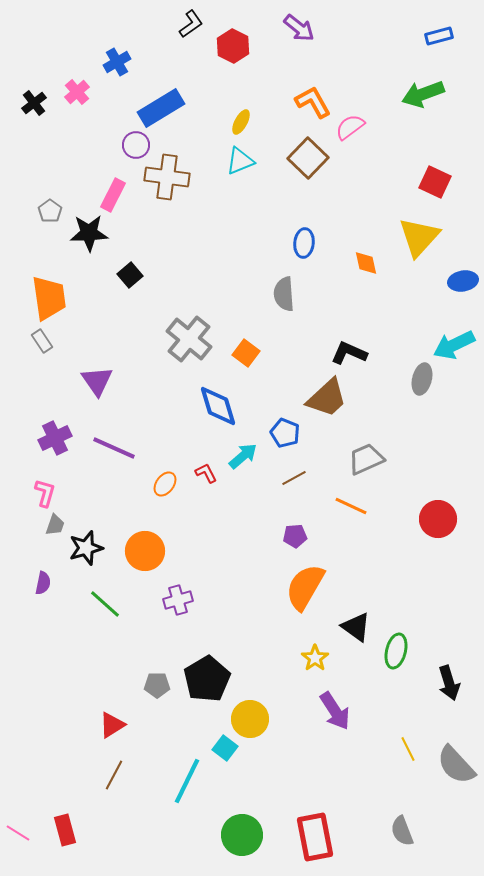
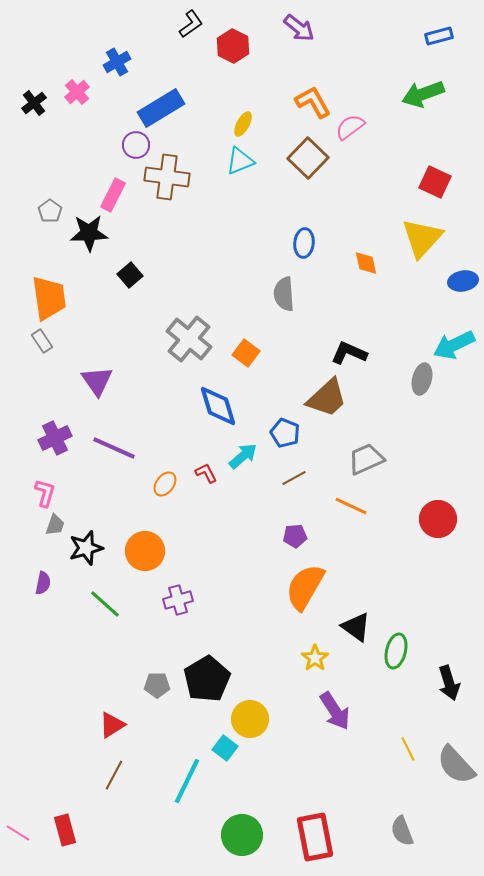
yellow ellipse at (241, 122): moved 2 px right, 2 px down
yellow triangle at (419, 237): moved 3 px right, 1 px down
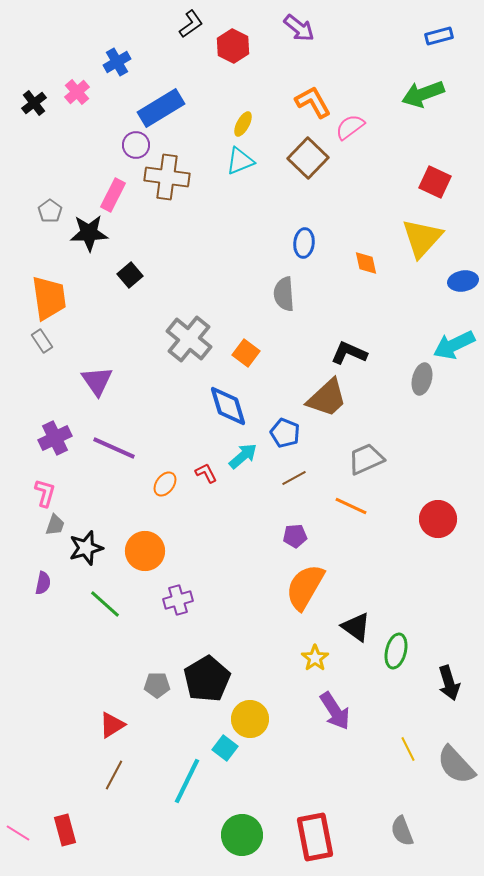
blue diamond at (218, 406): moved 10 px right
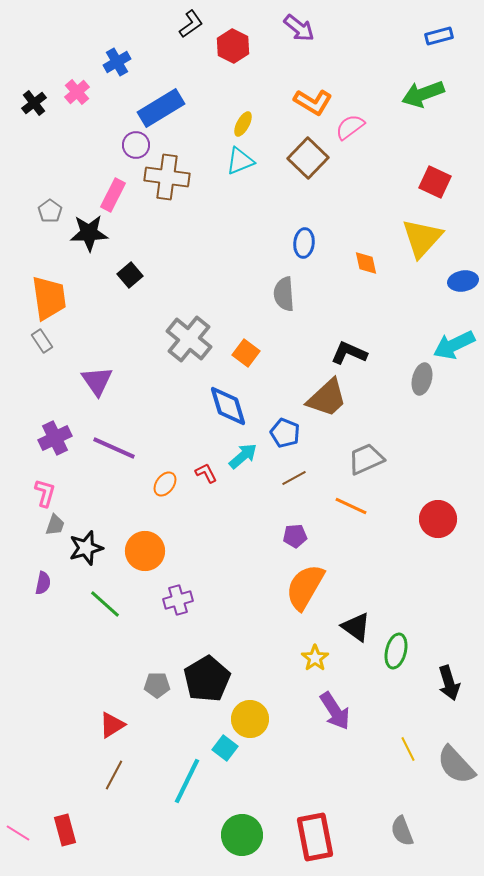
orange L-shape at (313, 102): rotated 150 degrees clockwise
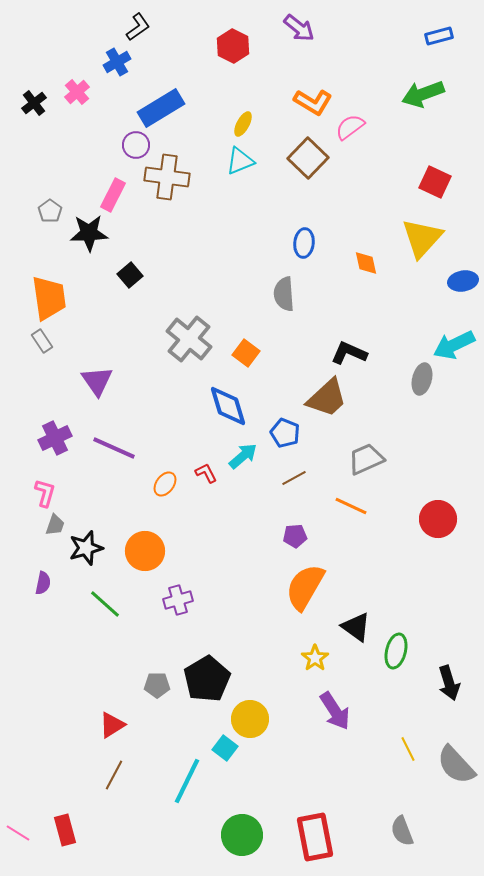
black L-shape at (191, 24): moved 53 px left, 3 px down
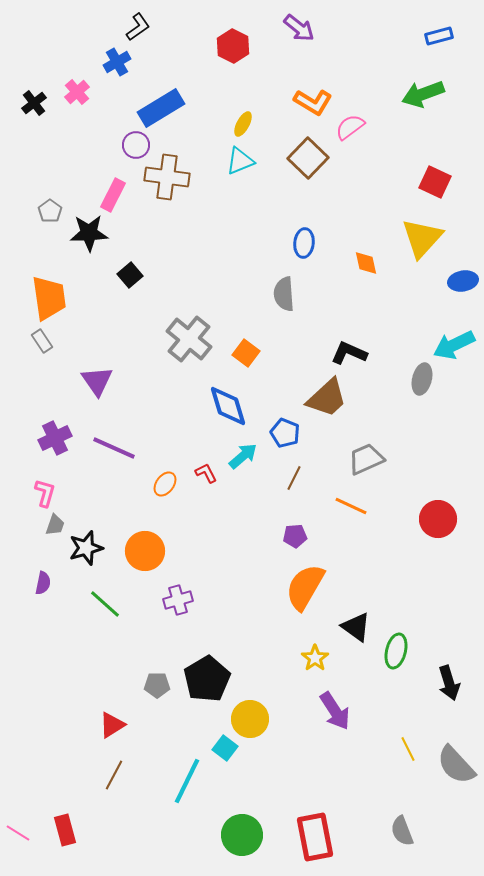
brown line at (294, 478): rotated 35 degrees counterclockwise
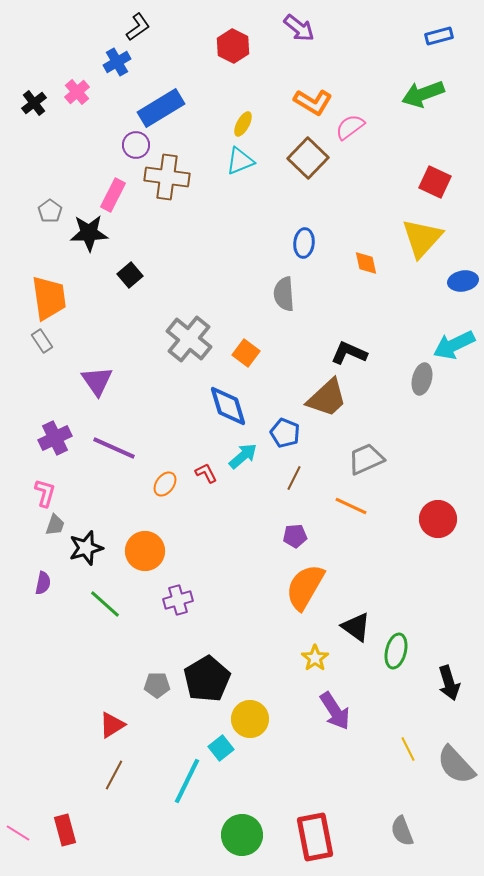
cyan square at (225, 748): moved 4 px left; rotated 15 degrees clockwise
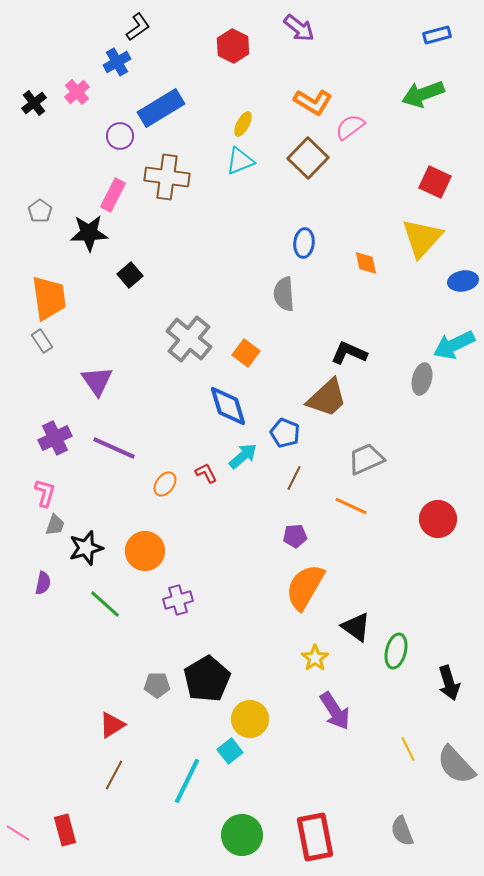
blue rectangle at (439, 36): moved 2 px left, 1 px up
purple circle at (136, 145): moved 16 px left, 9 px up
gray pentagon at (50, 211): moved 10 px left
cyan square at (221, 748): moved 9 px right, 3 px down
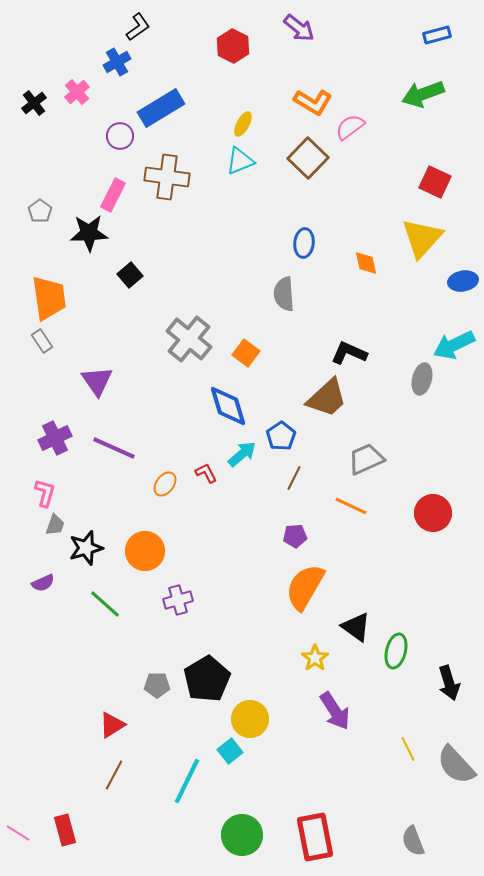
blue pentagon at (285, 433): moved 4 px left, 3 px down; rotated 16 degrees clockwise
cyan arrow at (243, 456): moved 1 px left, 2 px up
red circle at (438, 519): moved 5 px left, 6 px up
purple semicircle at (43, 583): rotated 55 degrees clockwise
gray semicircle at (402, 831): moved 11 px right, 10 px down
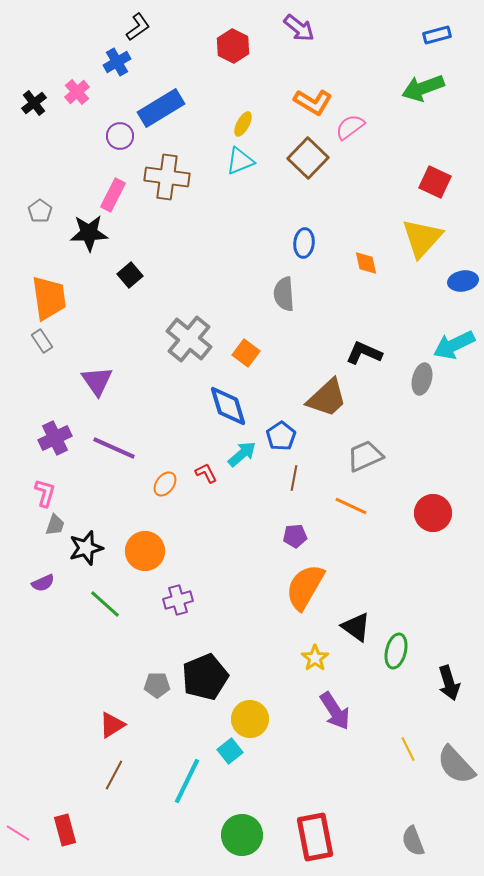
green arrow at (423, 94): moved 6 px up
black L-shape at (349, 353): moved 15 px right
gray trapezoid at (366, 459): moved 1 px left, 3 px up
brown line at (294, 478): rotated 15 degrees counterclockwise
black pentagon at (207, 679): moved 2 px left, 2 px up; rotated 9 degrees clockwise
